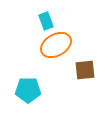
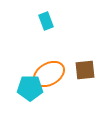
orange ellipse: moved 7 px left, 29 px down
cyan pentagon: moved 2 px right, 2 px up
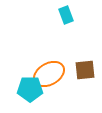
cyan rectangle: moved 20 px right, 6 px up
cyan pentagon: moved 1 px down
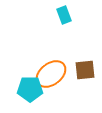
cyan rectangle: moved 2 px left
orange ellipse: moved 2 px right; rotated 8 degrees counterclockwise
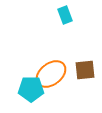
cyan rectangle: moved 1 px right
cyan pentagon: moved 1 px right
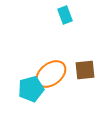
cyan pentagon: rotated 15 degrees counterclockwise
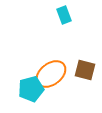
cyan rectangle: moved 1 px left
brown square: rotated 20 degrees clockwise
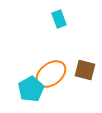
cyan rectangle: moved 5 px left, 4 px down
cyan pentagon: rotated 15 degrees counterclockwise
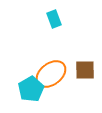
cyan rectangle: moved 5 px left
brown square: rotated 15 degrees counterclockwise
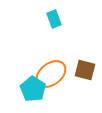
brown square: rotated 15 degrees clockwise
cyan pentagon: moved 2 px right; rotated 10 degrees counterclockwise
